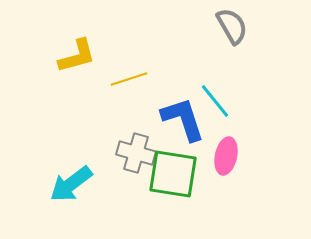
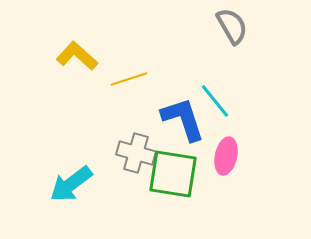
yellow L-shape: rotated 123 degrees counterclockwise
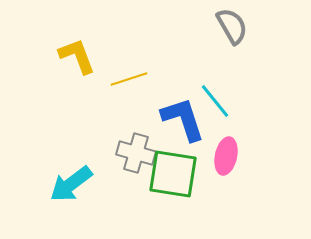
yellow L-shape: rotated 27 degrees clockwise
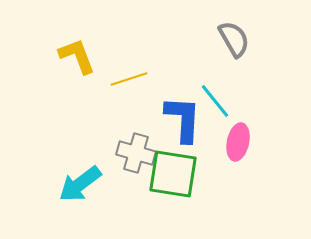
gray semicircle: moved 2 px right, 13 px down
blue L-shape: rotated 21 degrees clockwise
pink ellipse: moved 12 px right, 14 px up
cyan arrow: moved 9 px right
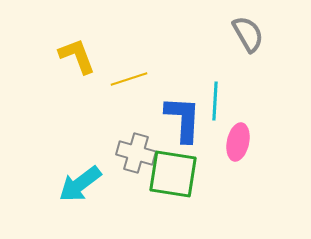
gray semicircle: moved 14 px right, 5 px up
cyan line: rotated 42 degrees clockwise
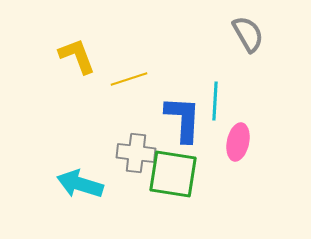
gray cross: rotated 9 degrees counterclockwise
cyan arrow: rotated 54 degrees clockwise
